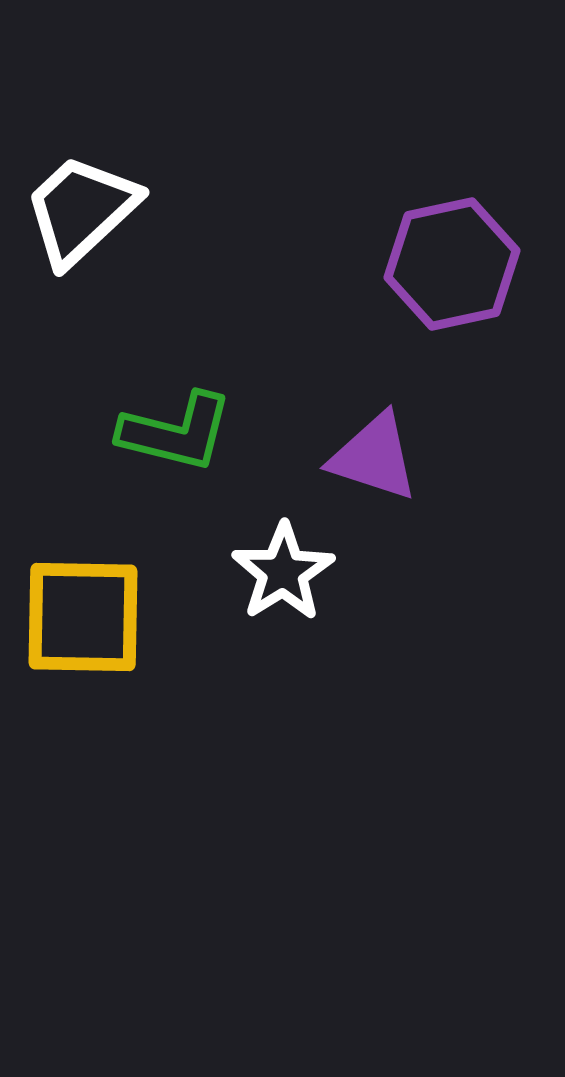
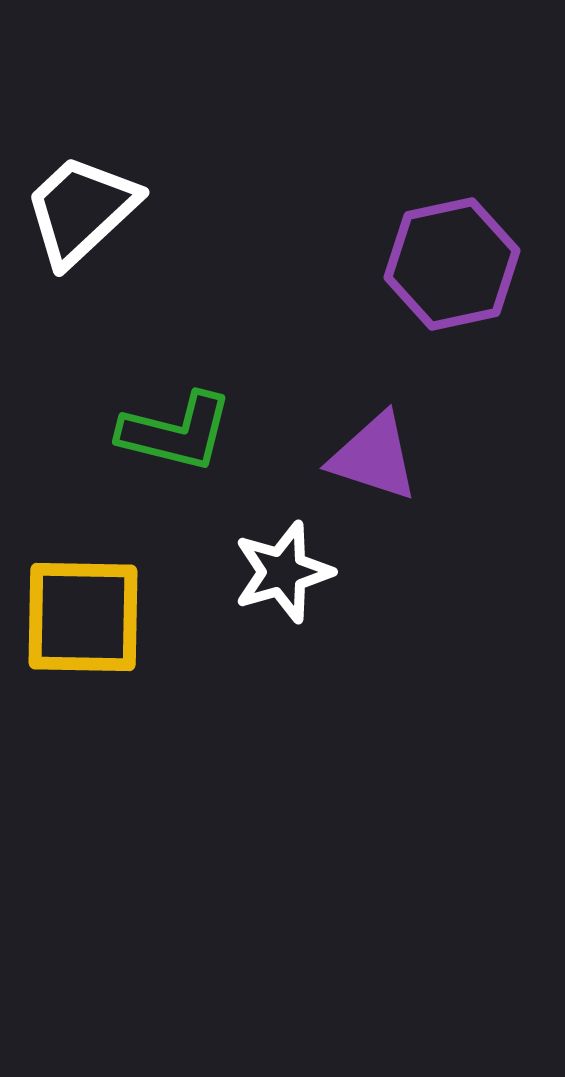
white star: rotated 16 degrees clockwise
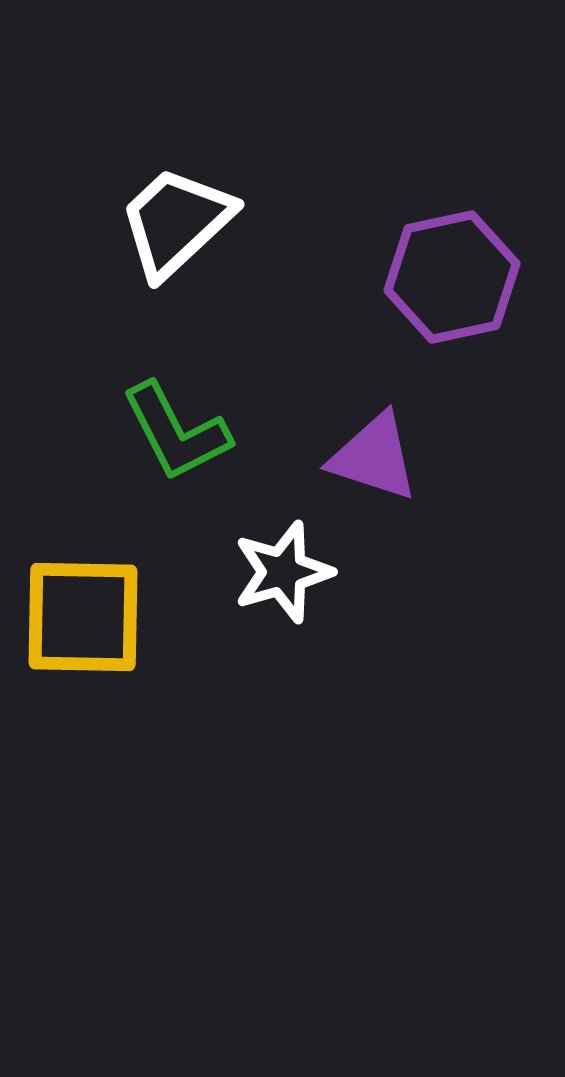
white trapezoid: moved 95 px right, 12 px down
purple hexagon: moved 13 px down
green L-shape: rotated 49 degrees clockwise
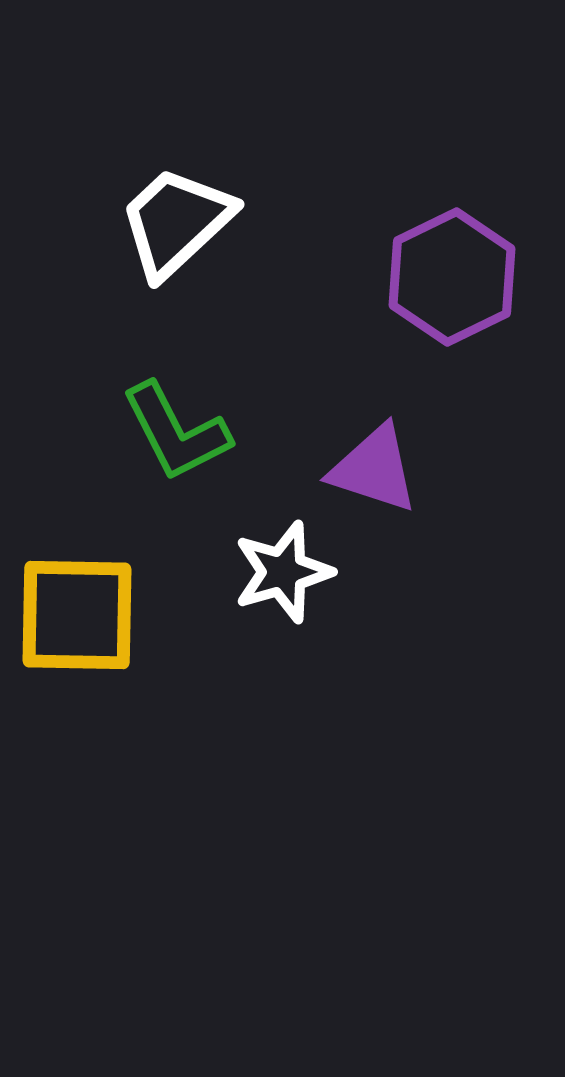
purple hexagon: rotated 14 degrees counterclockwise
purple triangle: moved 12 px down
yellow square: moved 6 px left, 2 px up
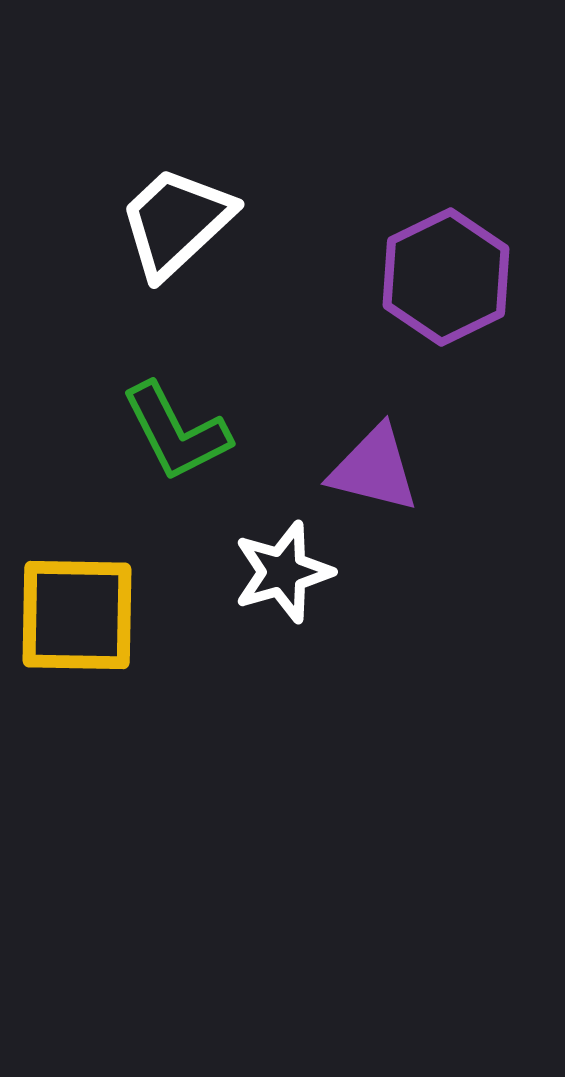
purple hexagon: moved 6 px left
purple triangle: rotated 4 degrees counterclockwise
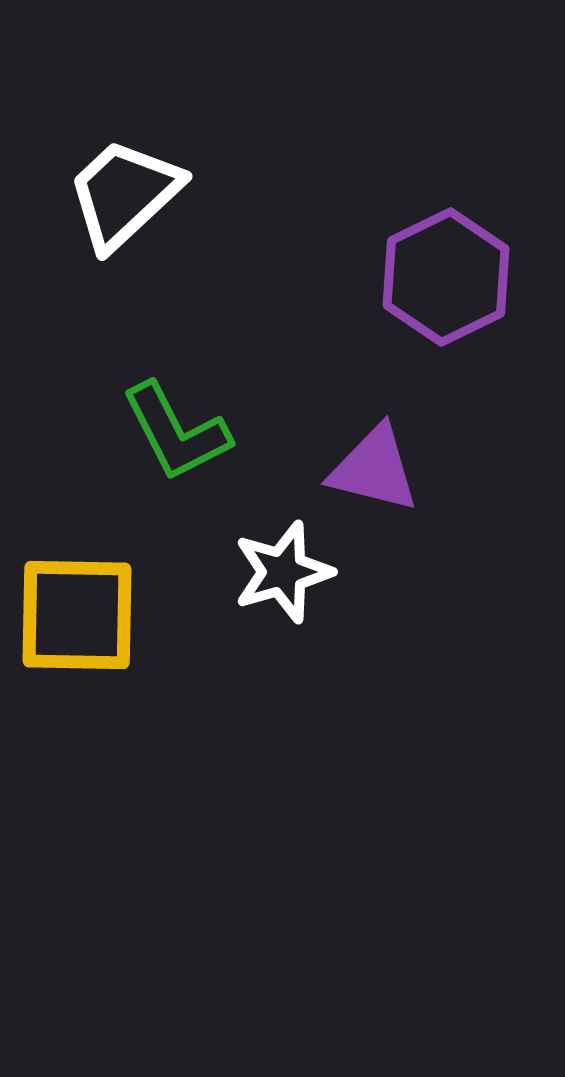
white trapezoid: moved 52 px left, 28 px up
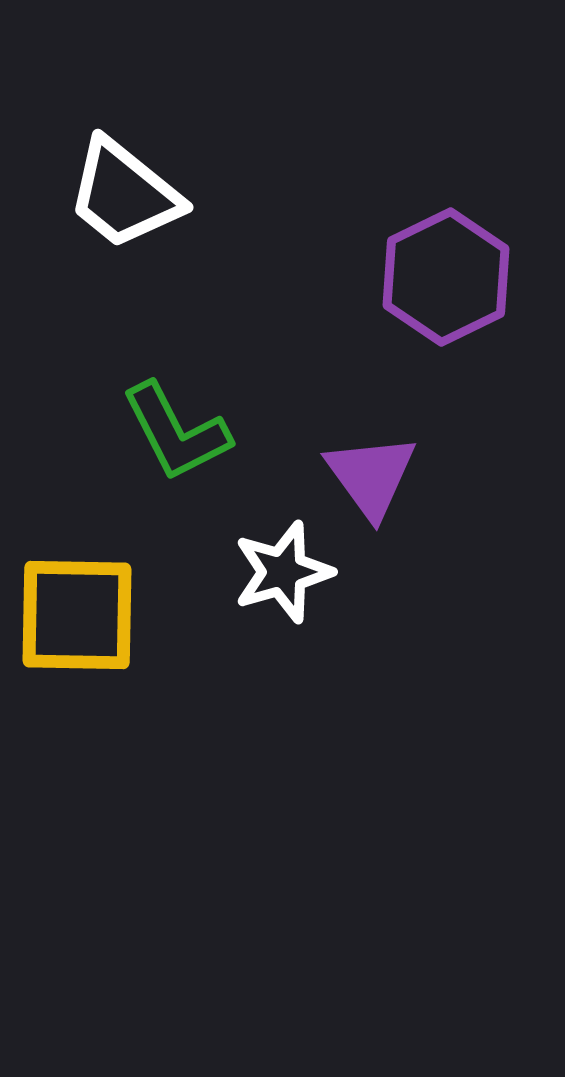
white trapezoid: rotated 98 degrees counterclockwise
purple triangle: moved 3 px left, 7 px down; rotated 40 degrees clockwise
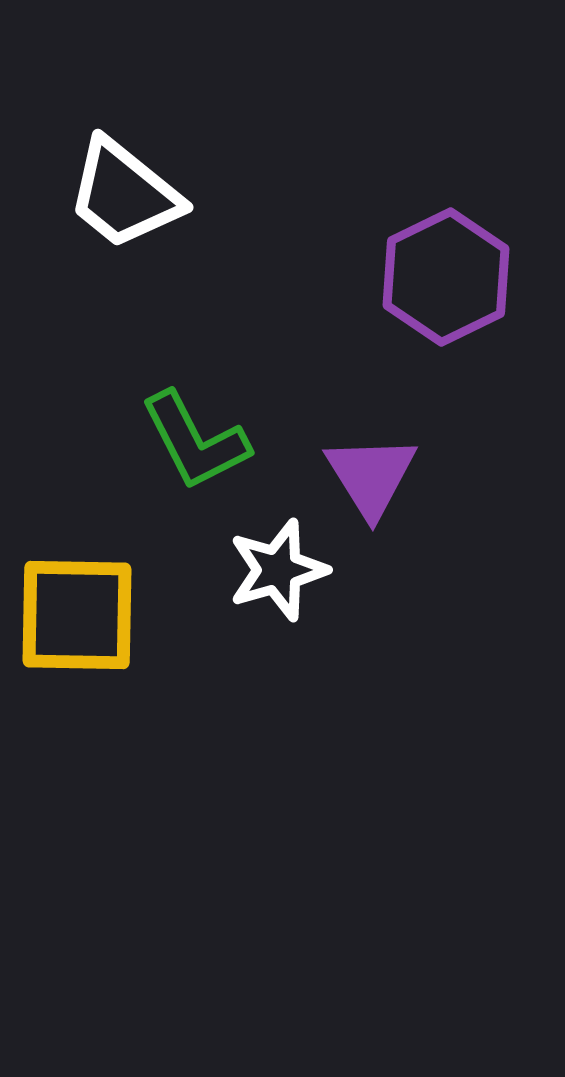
green L-shape: moved 19 px right, 9 px down
purple triangle: rotated 4 degrees clockwise
white star: moved 5 px left, 2 px up
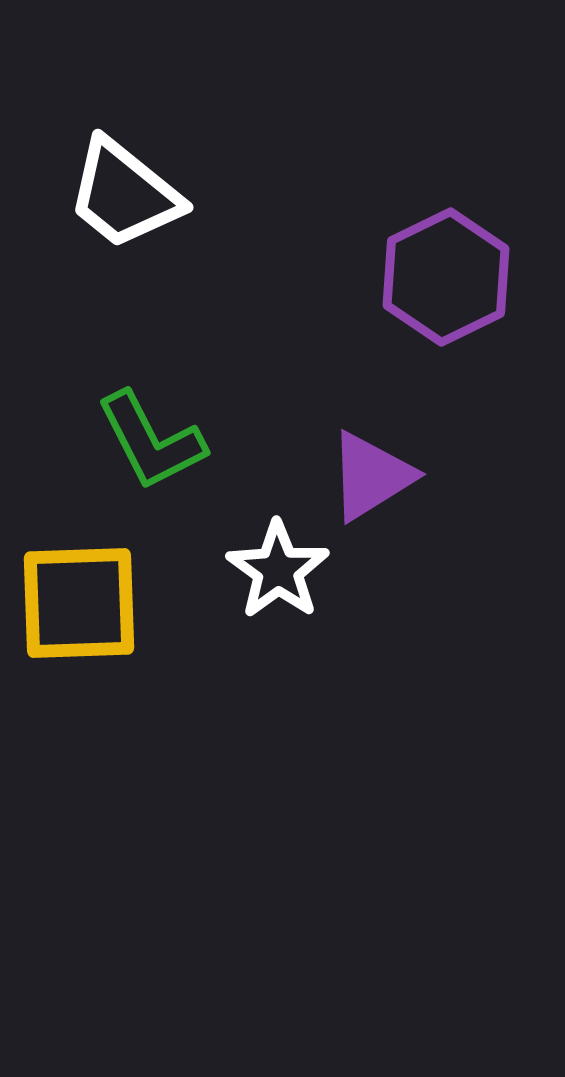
green L-shape: moved 44 px left
purple triangle: rotated 30 degrees clockwise
white star: rotated 20 degrees counterclockwise
yellow square: moved 2 px right, 12 px up; rotated 3 degrees counterclockwise
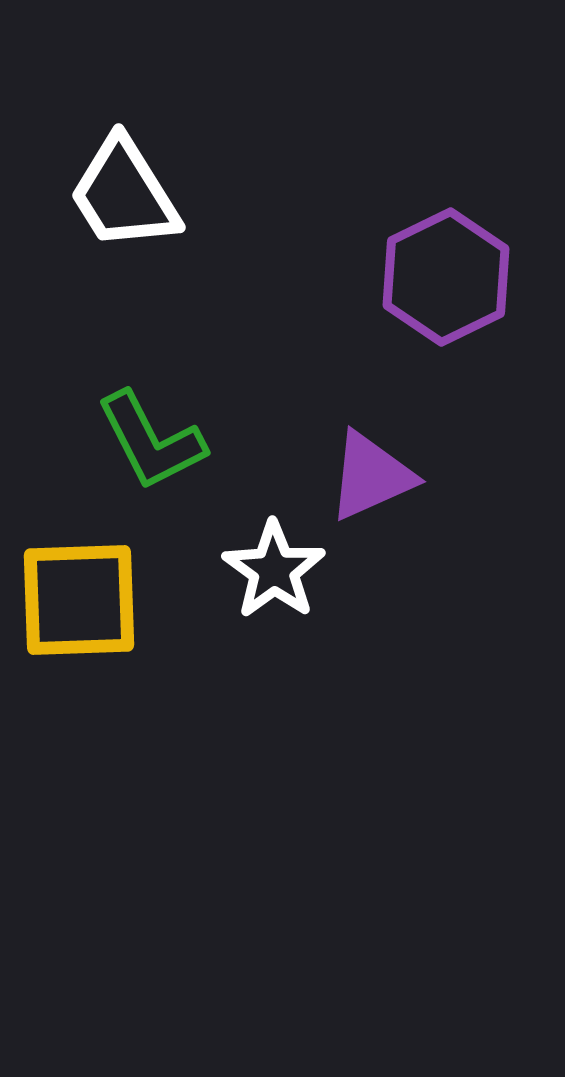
white trapezoid: rotated 19 degrees clockwise
purple triangle: rotated 8 degrees clockwise
white star: moved 4 px left
yellow square: moved 3 px up
